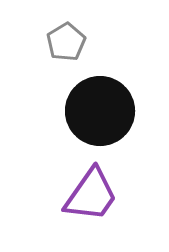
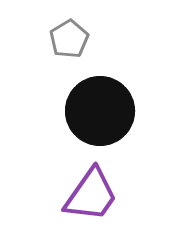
gray pentagon: moved 3 px right, 3 px up
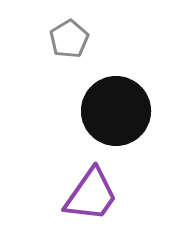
black circle: moved 16 px right
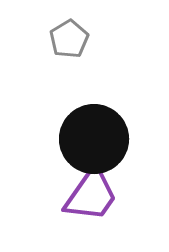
black circle: moved 22 px left, 28 px down
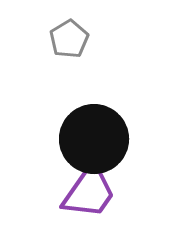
purple trapezoid: moved 2 px left, 3 px up
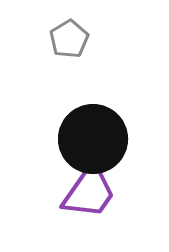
black circle: moved 1 px left
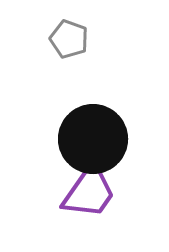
gray pentagon: rotated 21 degrees counterclockwise
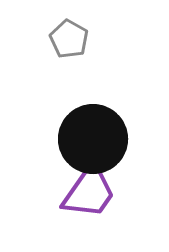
gray pentagon: rotated 9 degrees clockwise
